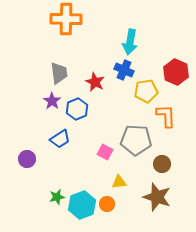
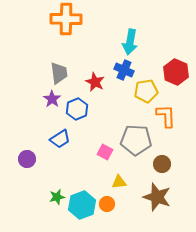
purple star: moved 2 px up
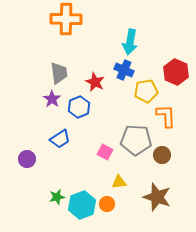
blue hexagon: moved 2 px right, 2 px up
brown circle: moved 9 px up
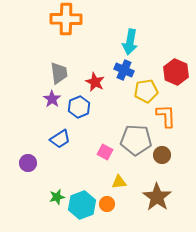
purple circle: moved 1 px right, 4 px down
brown star: rotated 16 degrees clockwise
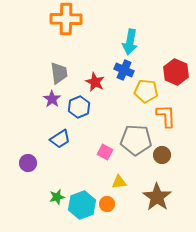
yellow pentagon: rotated 15 degrees clockwise
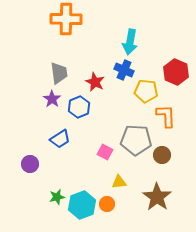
purple circle: moved 2 px right, 1 px down
